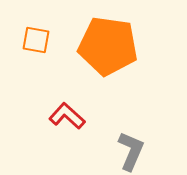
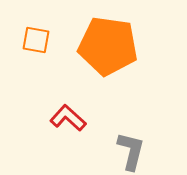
red L-shape: moved 1 px right, 2 px down
gray L-shape: rotated 9 degrees counterclockwise
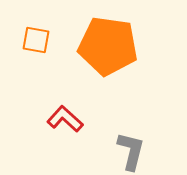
red L-shape: moved 3 px left, 1 px down
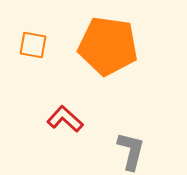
orange square: moved 3 px left, 5 px down
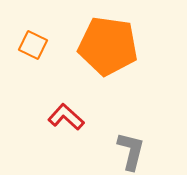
orange square: rotated 16 degrees clockwise
red L-shape: moved 1 px right, 2 px up
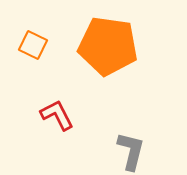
red L-shape: moved 9 px left, 2 px up; rotated 21 degrees clockwise
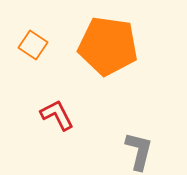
orange square: rotated 8 degrees clockwise
gray L-shape: moved 8 px right
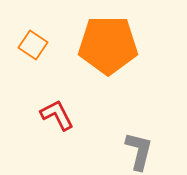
orange pentagon: moved 1 px up; rotated 8 degrees counterclockwise
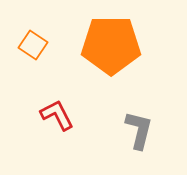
orange pentagon: moved 3 px right
gray L-shape: moved 21 px up
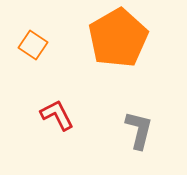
orange pentagon: moved 7 px right, 7 px up; rotated 30 degrees counterclockwise
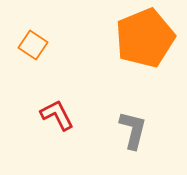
orange pentagon: moved 27 px right; rotated 8 degrees clockwise
gray L-shape: moved 6 px left
